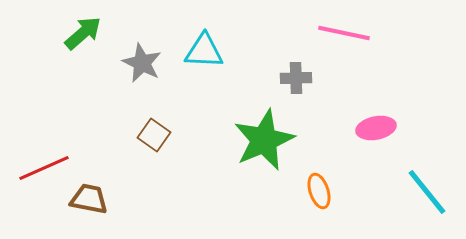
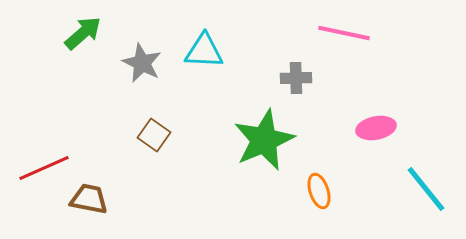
cyan line: moved 1 px left, 3 px up
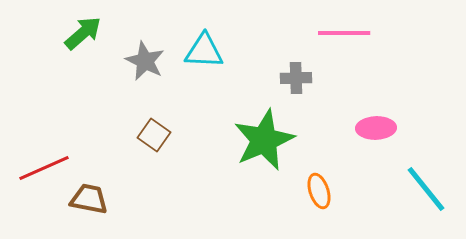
pink line: rotated 12 degrees counterclockwise
gray star: moved 3 px right, 2 px up
pink ellipse: rotated 9 degrees clockwise
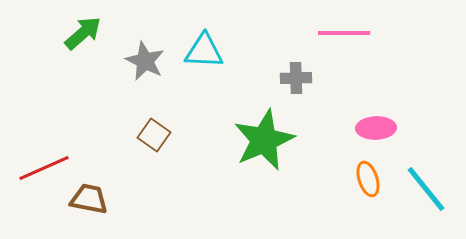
orange ellipse: moved 49 px right, 12 px up
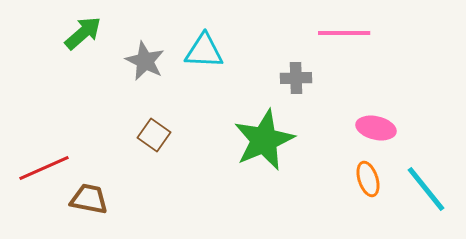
pink ellipse: rotated 15 degrees clockwise
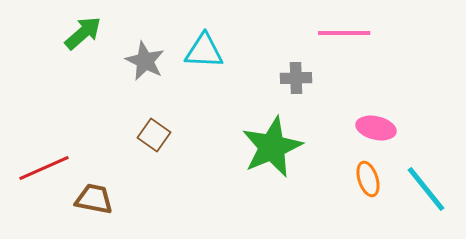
green star: moved 8 px right, 7 px down
brown trapezoid: moved 5 px right
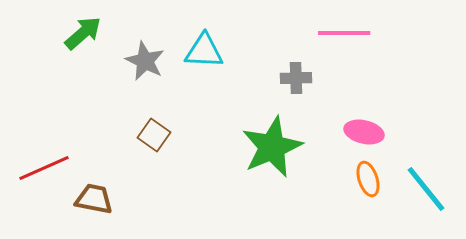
pink ellipse: moved 12 px left, 4 px down
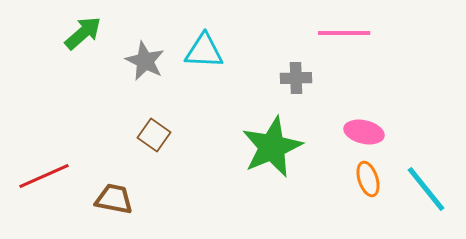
red line: moved 8 px down
brown trapezoid: moved 20 px right
